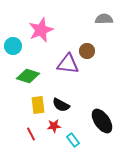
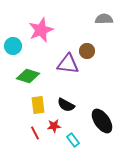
black semicircle: moved 5 px right
red line: moved 4 px right, 1 px up
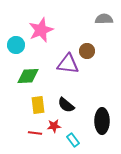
cyan circle: moved 3 px right, 1 px up
green diamond: rotated 20 degrees counterclockwise
black semicircle: rotated 12 degrees clockwise
black ellipse: rotated 35 degrees clockwise
red line: rotated 56 degrees counterclockwise
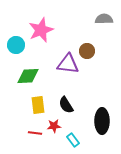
black semicircle: rotated 18 degrees clockwise
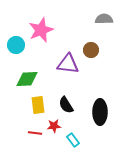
brown circle: moved 4 px right, 1 px up
green diamond: moved 1 px left, 3 px down
black ellipse: moved 2 px left, 9 px up
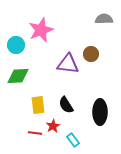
brown circle: moved 4 px down
green diamond: moved 9 px left, 3 px up
red star: moved 1 px left; rotated 24 degrees counterclockwise
